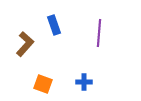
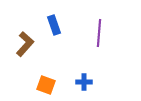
orange square: moved 3 px right, 1 px down
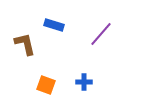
blue rectangle: rotated 54 degrees counterclockwise
purple line: moved 2 px right, 1 px down; rotated 36 degrees clockwise
brown L-shape: rotated 55 degrees counterclockwise
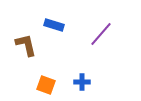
brown L-shape: moved 1 px right, 1 px down
blue cross: moved 2 px left
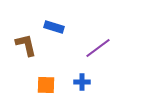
blue rectangle: moved 2 px down
purple line: moved 3 px left, 14 px down; rotated 12 degrees clockwise
orange square: rotated 18 degrees counterclockwise
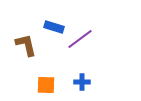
purple line: moved 18 px left, 9 px up
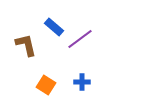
blue rectangle: rotated 24 degrees clockwise
orange square: rotated 30 degrees clockwise
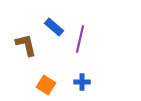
purple line: rotated 40 degrees counterclockwise
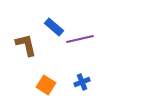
purple line: rotated 64 degrees clockwise
blue cross: rotated 21 degrees counterclockwise
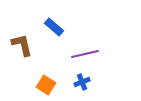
purple line: moved 5 px right, 15 px down
brown L-shape: moved 4 px left
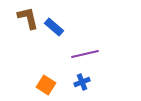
brown L-shape: moved 6 px right, 27 px up
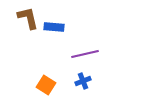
blue rectangle: rotated 36 degrees counterclockwise
blue cross: moved 1 px right, 1 px up
